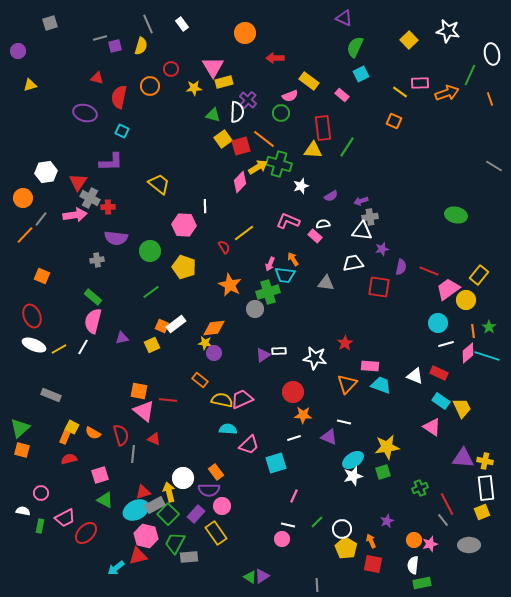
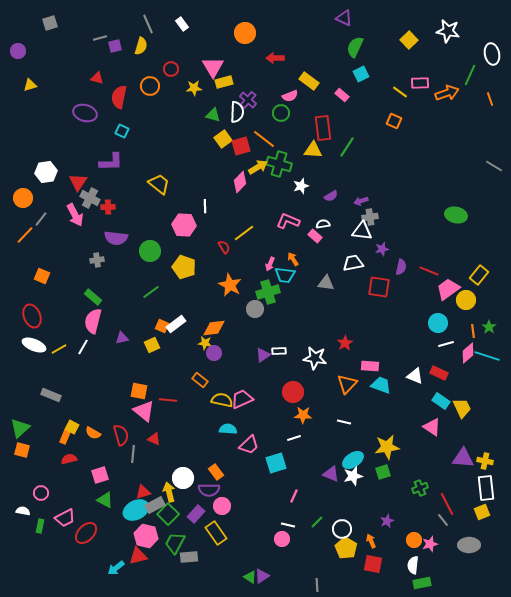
pink arrow at (75, 215): rotated 70 degrees clockwise
purple triangle at (329, 437): moved 2 px right, 37 px down
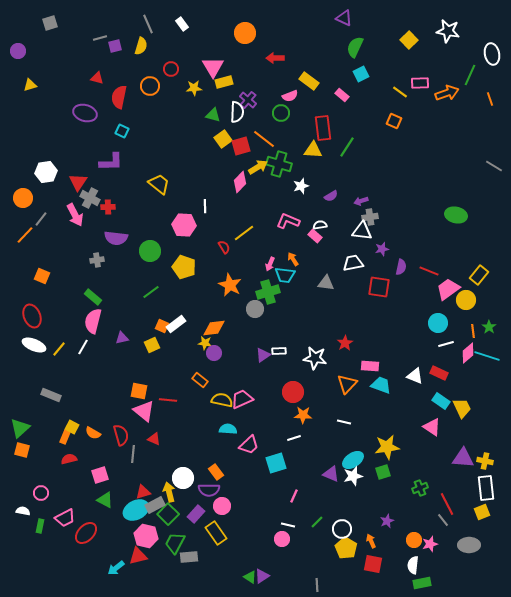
white semicircle at (323, 224): moved 3 px left, 1 px down
yellow line at (59, 349): rotated 21 degrees counterclockwise
